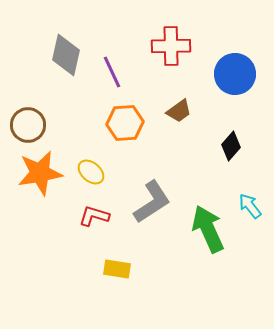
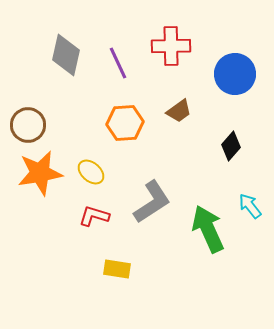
purple line: moved 6 px right, 9 px up
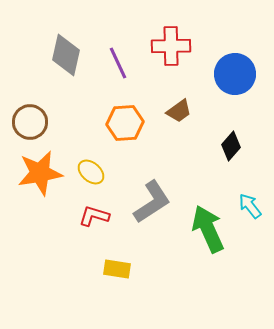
brown circle: moved 2 px right, 3 px up
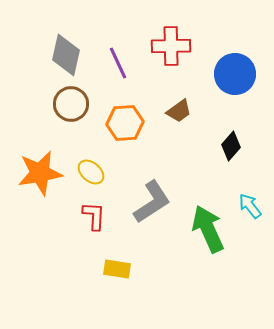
brown circle: moved 41 px right, 18 px up
red L-shape: rotated 76 degrees clockwise
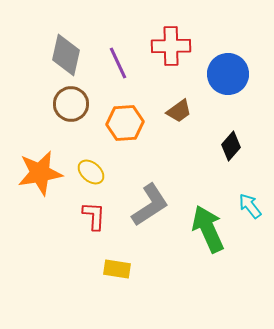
blue circle: moved 7 px left
gray L-shape: moved 2 px left, 3 px down
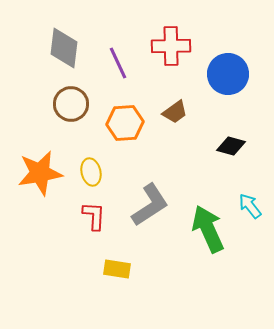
gray diamond: moved 2 px left, 7 px up; rotated 6 degrees counterclockwise
brown trapezoid: moved 4 px left, 1 px down
black diamond: rotated 64 degrees clockwise
yellow ellipse: rotated 36 degrees clockwise
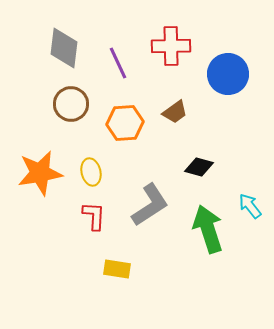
black diamond: moved 32 px left, 21 px down
green arrow: rotated 6 degrees clockwise
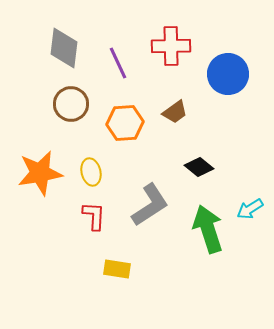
black diamond: rotated 24 degrees clockwise
cyan arrow: moved 3 px down; rotated 84 degrees counterclockwise
